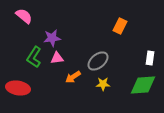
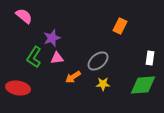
purple star: rotated 12 degrees counterclockwise
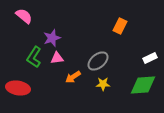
white rectangle: rotated 56 degrees clockwise
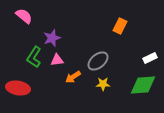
pink triangle: moved 2 px down
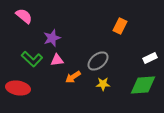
green L-shape: moved 2 px left, 2 px down; rotated 80 degrees counterclockwise
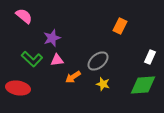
white rectangle: moved 1 px up; rotated 40 degrees counterclockwise
yellow star: rotated 16 degrees clockwise
